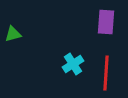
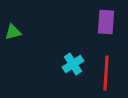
green triangle: moved 2 px up
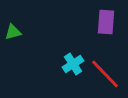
red line: moved 1 px left, 1 px down; rotated 48 degrees counterclockwise
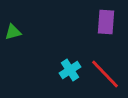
cyan cross: moved 3 px left, 6 px down
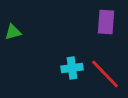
cyan cross: moved 2 px right, 2 px up; rotated 25 degrees clockwise
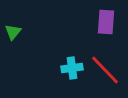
green triangle: rotated 36 degrees counterclockwise
red line: moved 4 px up
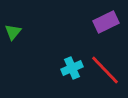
purple rectangle: rotated 60 degrees clockwise
cyan cross: rotated 15 degrees counterclockwise
